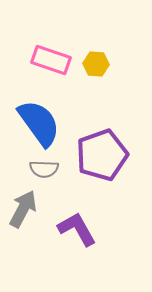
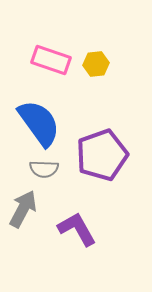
yellow hexagon: rotated 10 degrees counterclockwise
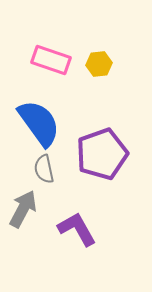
yellow hexagon: moved 3 px right
purple pentagon: moved 1 px up
gray semicircle: rotated 76 degrees clockwise
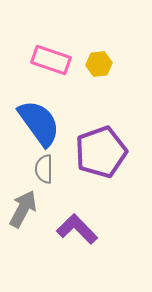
purple pentagon: moved 1 px left, 2 px up
gray semicircle: rotated 12 degrees clockwise
purple L-shape: rotated 15 degrees counterclockwise
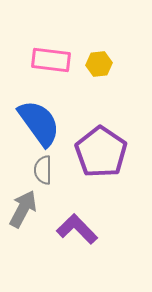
pink rectangle: rotated 12 degrees counterclockwise
purple pentagon: rotated 18 degrees counterclockwise
gray semicircle: moved 1 px left, 1 px down
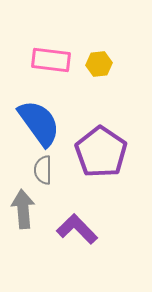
gray arrow: rotated 33 degrees counterclockwise
